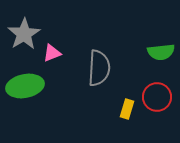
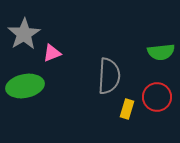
gray semicircle: moved 10 px right, 8 px down
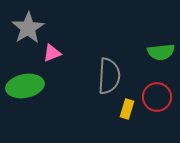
gray star: moved 4 px right, 6 px up
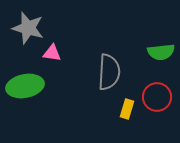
gray star: rotated 24 degrees counterclockwise
pink triangle: rotated 30 degrees clockwise
gray semicircle: moved 4 px up
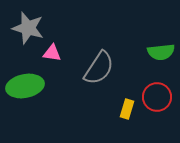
gray semicircle: moved 10 px left, 4 px up; rotated 30 degrees clockwise
